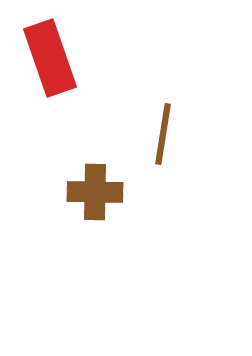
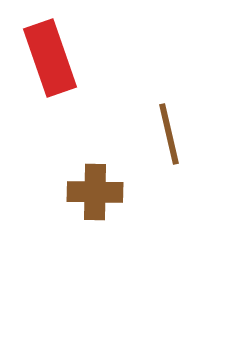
brown line: moved 6 px right; rotated 22 degrees counterclockwise
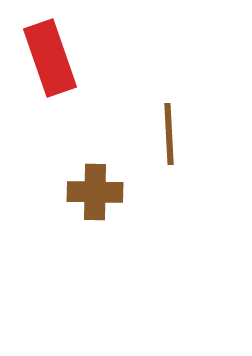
brown line: rotated 10 degrees clockwise
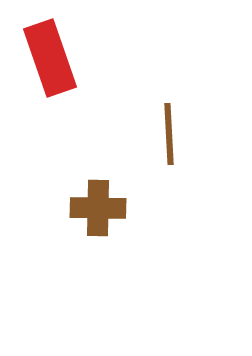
brown cross: moved 3 px right, 16 px down
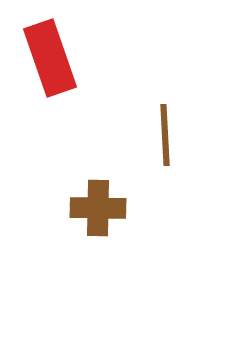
brown line: moved 4 px left, 1 px down
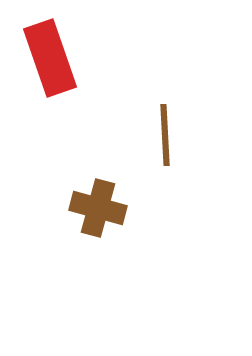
brown cross: rotated 14 degrees clockwise
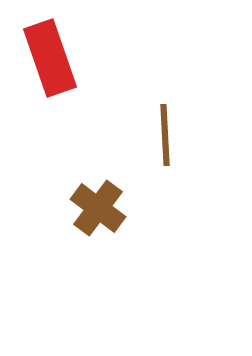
brown cross: rotated 22 degrees clockwise
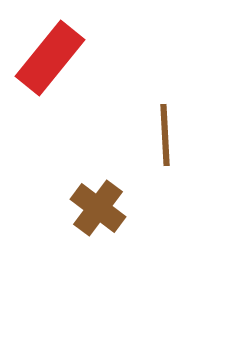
red rectangle: rotated 58 degrees clockwise
